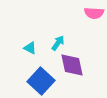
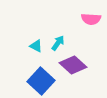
pink semicircle: moved 3 px left, 6 px down
cyan triangle: moved 6 px right, 2 px up
purple diamond: moved 1 px right; rotated 36 degrees counterclockwise
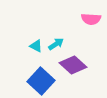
cyan arrow: moved 2 px left, 1 px down; rotated 21 degrees clockwise
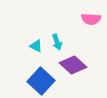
cyan arrow: moved 1 px right, 2 px up; rotated 105 degrees clockwise
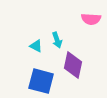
cyan arrow: moved 2 px up
purple diamond: rotated 60 degrees clockwise
blue square: rotated 28 degrees counterclockwise
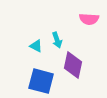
pink semicircle: moved 2 px left
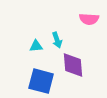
cyan triangle: rotated 32 degrees counterclockwise
purple diamond: rotated 16 degrees counterclockwise
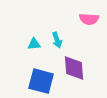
cyan triangle: moved 2 px left, 2 px up
purple diamond: moved 1 px right, 3 px down
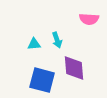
blue square: moved 1 px right, 1 px up
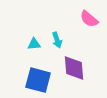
pink semicircle: rotated 36 degrees clockwise
blue square: moved 4 px left
